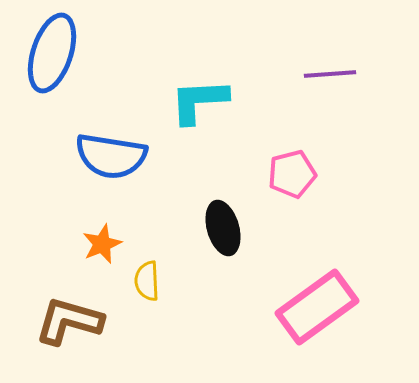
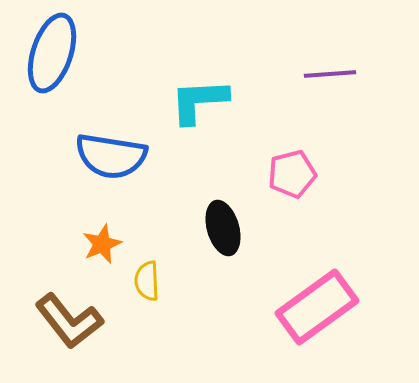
brown L-shape: rotated 144 degrees counterclockwise
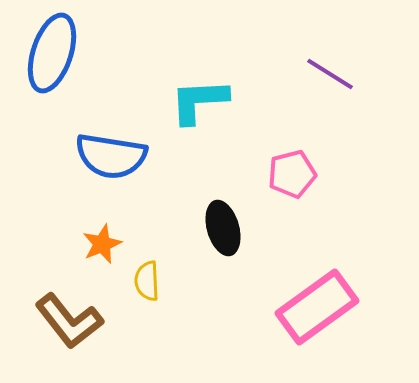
purple line: rotated 36 degrees clockwise
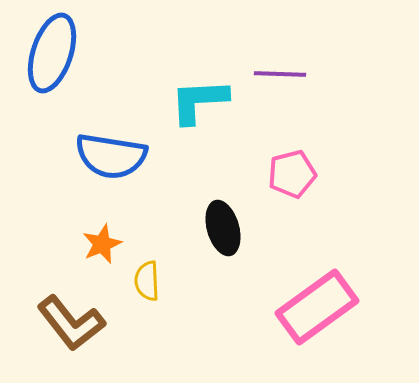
purple line: moved 50 px left; rotated 30 degrees counterclockwise
brown L-shape: moved 2 px right, 2 px down
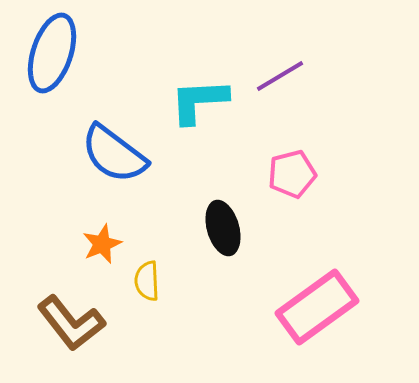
purple line: moved 2 px down; rotated 33 degrees counterclockwise
blue semicircle: moved 3 px right, 2 px up; rotated 28 degrees clockwise
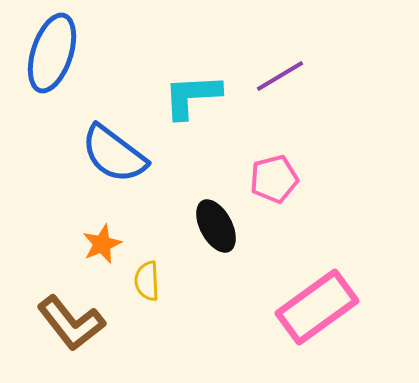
cyan L-shape: moved 7 px left, 5 px up
pink pentagon: moved 18 px left, 5 px down
black ellipse: moved 7 px left, 2 px up; rotated 12 degrees counterclockwise
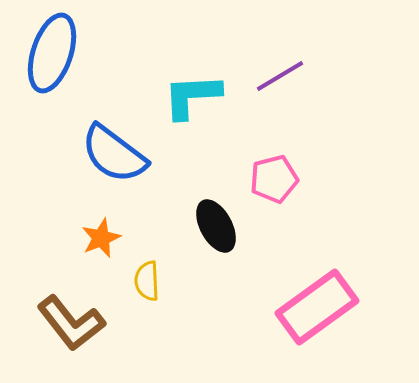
orange star: moved 1 px left, 6 px up
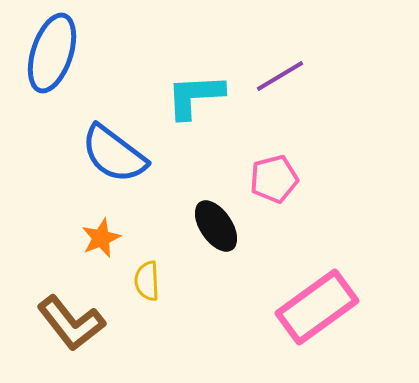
cyan L-shape: moved 3 px right
black ellipse: rotated 6 degrees counterclockwise
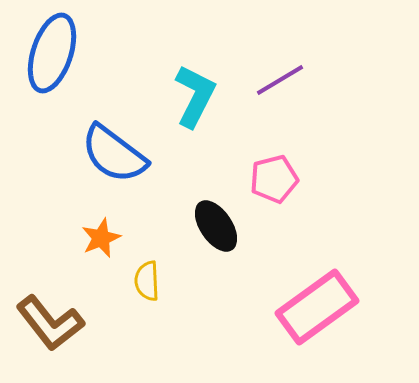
purple line: moved 4 px down
cyan L-shape: rotated 120 degrees clockwise
brown L-shape: moved 21 px left
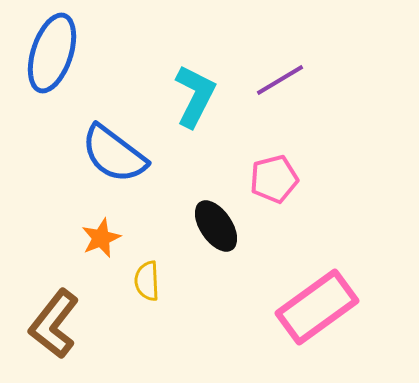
brown L-shape: moved 4 px right, 1 px down; rotated 76 degrees clockwise
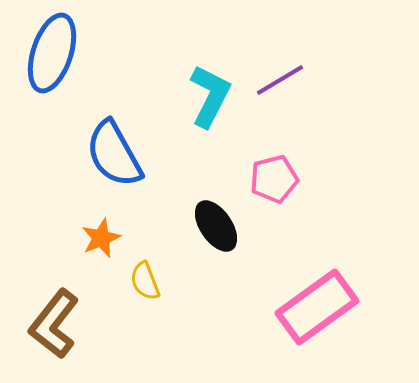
cyan L-shape: moved 15 px right
blue semicircle: rotated 24 degrees clockwise
yellow semicircle: moved 2 px left; rotated 18 degrees counterclockwise
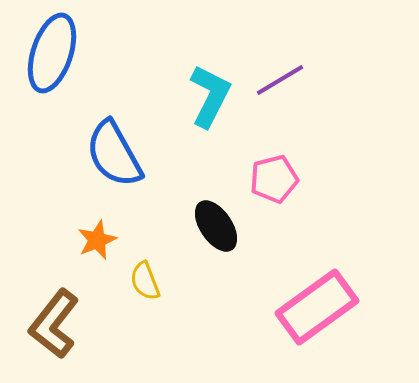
orange star: moved 4 px left, 2 px down
